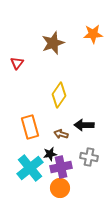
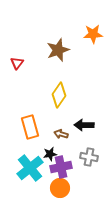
brown star: moved 5 px right, 7 px down
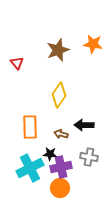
orange star: moved 10 px down; rotated 12 degrees clockwise
red triangle: rotated 16 degrees counterclockwise
orange rectangle: rotated 15 degrees clockwise
black star: rotated 16 degrees clockwise
cyan cross: rotated 12 degrees clockwise
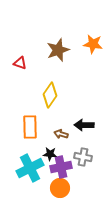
red triangle: moved 3 px right; rotated 32 degrees counterclockwise
yellow diamond: moved 9 px left
gray cross: moved 6 px left
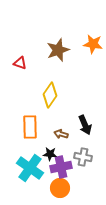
black arrow: moved 1 px right; rotated 114 degrees counterclockwise
cyan cross: rotated 28 degrees counterclockwise
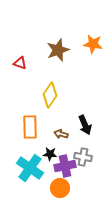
purple cross: moved 4 px right, 1 px up
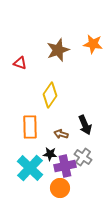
gray cross: rotated 24 degrees clockwise
cyan cross: rotated 8 degrees clockwise
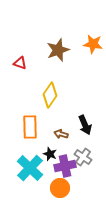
black star: rotated 16 degrees clockwise
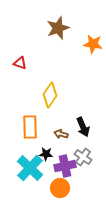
brown star: moved 22 px up
black arrow: moved 2 px left, 2 px down
black star: moved 4 px left; rotated 16 degrees counterclockwise
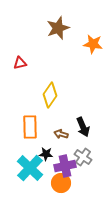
red triangle: rotated 32 degrees counterclockwise
orange circle: moved 1 px right, 5 px up
